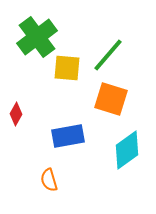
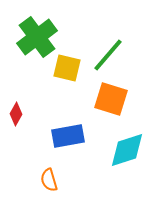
yellow square: rotated 8 degrees clockwise
cyan diamond: rotated 18 degrees clockwise
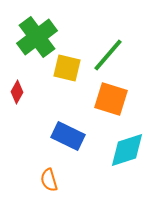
red diamond: moved 1 px right, 22 px up
blue rectangle: rotated 36 degrees clockwise
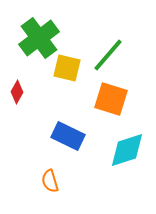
green cross: moved 2 px right, 1 px down
orange semicircle: moved 1 px right, 1 px down
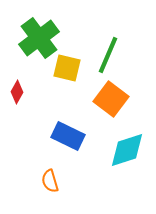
green line: rotated 18 degrees counterclockwise
orange square: rotated 20 degrees clockwise
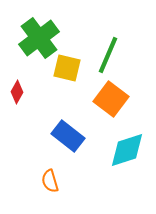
blue rectangle: rotated 12 degrees clockwise
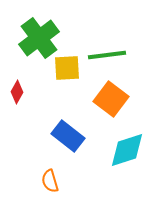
green line: moved 1 px left; rotated 60 degrees clockwise
yellow square: rotated 16 degrees counterclockwise
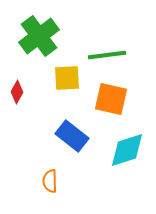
green cross: moved 2 px up
yellow square: moved 10 px down
orange square: rotated 24 degrees counterclockwise
blue rectangle: moved 4 px right
orange semicircle: rotated 15 degrees clockwise
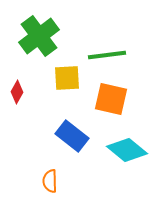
cyan diamond: rotated 57 degrees clockwise
